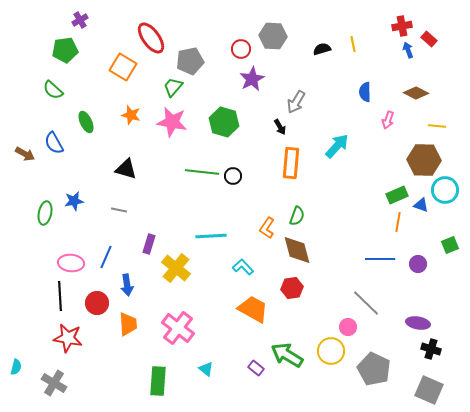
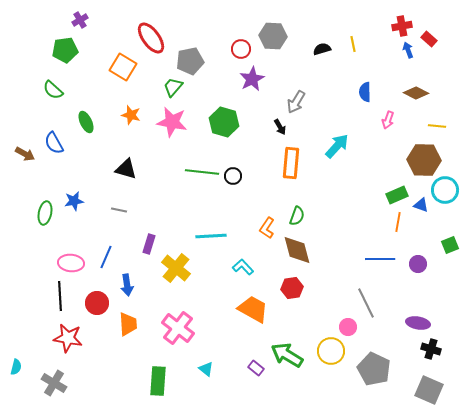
gray line at (366, 303): rotated 20 degrees clockwise
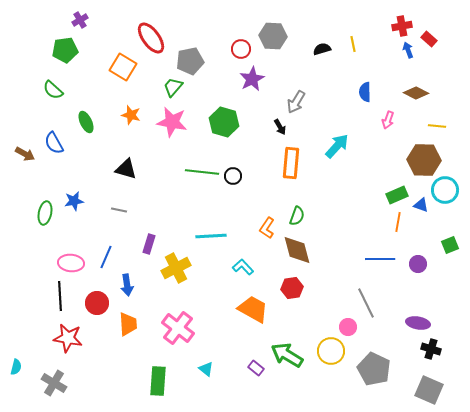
yellow cross at (176, 268): rotated 24 degrees clockwise
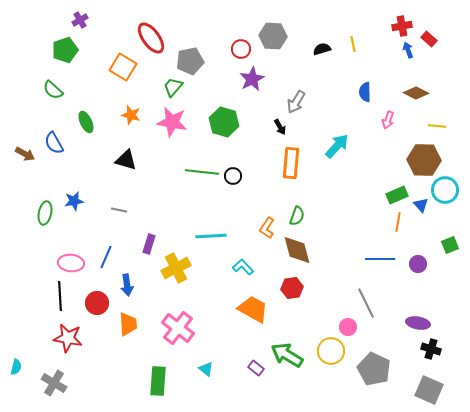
green pentagon at (65, 50): rotated 10 degrees counterclockwise
black triangle at (126, 169): moved 9 px up
blue triangle at (421, 205): rotated 28 degrees clockwise
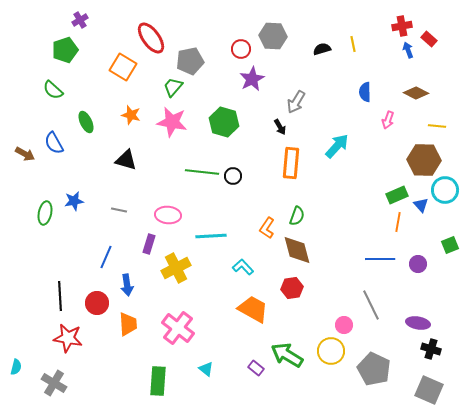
pink ellipse at (71, 263): moved 97 px right, 48 px up
gray line at (366, 303): moved 5 px right, 2 px down
pink circle at (348, 327): moved 4 px left, 2 px up
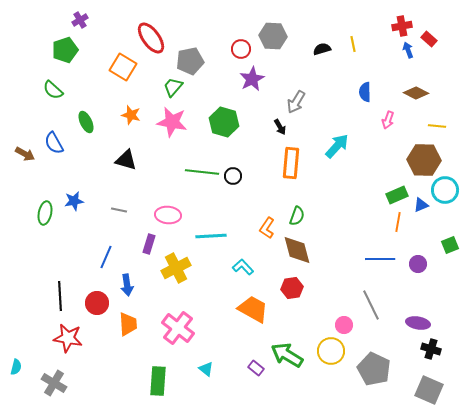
blue triangle at (421, 205): rotated 49 degrees clockwise
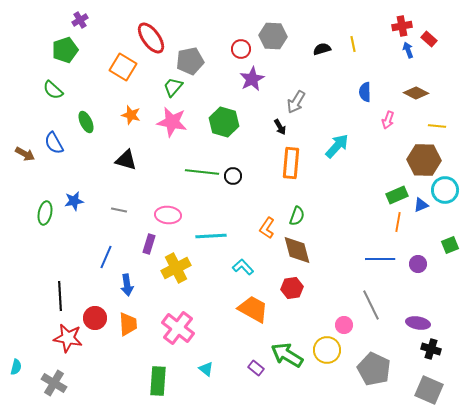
red circle at (97, 303): moved 2 px left, 15 px down
yellow circle at (331, 351): moved 4 px left, 1 px up
